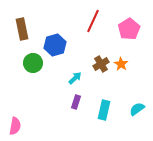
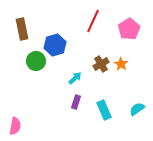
green circle: moved 3 px right, 2 px up
cyan rectangle: rotated 36 degrees counterclockwise
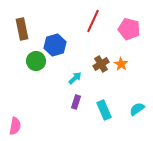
pink pentagon: rotated 25 degrees counterclockwise
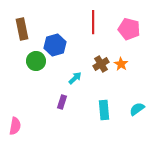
red line: moved 1 px down; rotated 25 degrees counterclockwise
purple rectangle: moved 14 px left
cyan rectangle: rotated 18 degrees clockwise
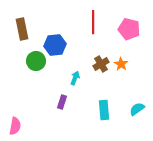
blue hexagon: rotated 10 degrees clockwise
cyan arrow: rotated 24 degrees counterclockwise
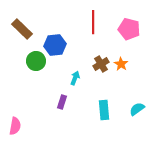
brown rectangle: rotated 35 degrees counterclockwise
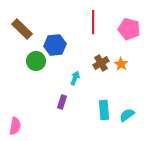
brown cross: moved 1 px up
cyan semicircle: moved 10 px left, 6 px down
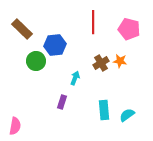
orange star: moved 1 px left, 3 px up; rotated 24 degrees counterclockwise
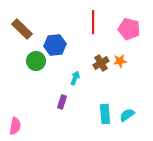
orange star: rotated 16 degrees counterclockwise
cyan rectangle: moved 1 px right, 4 px down
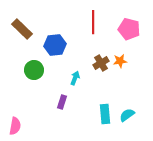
green circle: moved 2 px left, 9 px down
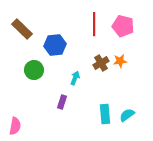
red line: moved 1 px right, 2 px down
pink pentagon: moved 6 px left, 3 px up
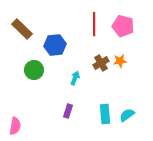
purple rectangle: moved 6 px right, 9 px down
